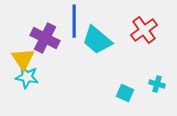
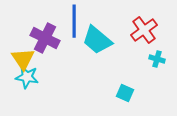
cyan cross: moved 25 px up
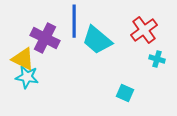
yellow triangle: rotated 30 degrees counterclockwise
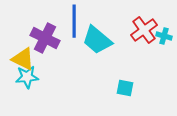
cyan cross: moved 7 px right, 23 px up
cyan star: rotated 15 degrees counterclockwise
cyan square: moved 5 px up; rotated 12 degrees counterclockwise
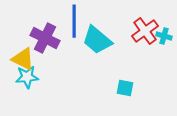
red cross: moved 1 px right, 1 px down
